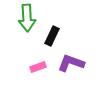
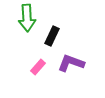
pink rectangle: rotated 28 degrees counterclockwise
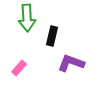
black rectangle: rotated 12 degrees counterclockwise
pink rectangle: moved 19 px left, 1 px down
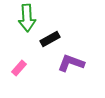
black rectangle: moved 2 px left, 3 px down; rotated 48 degrees clockwise
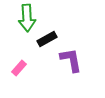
black rectangle: moved 3 px left
purple L-shape: moved 3 px up; rotated 60 degrees clockwise
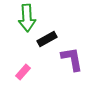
purple L-shape: moved 1 px right, 1 px up
pink rectangle: moved 4 px right, 4 px down
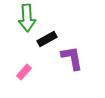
purple L-shape: moved 1 px up
pink rectangle: moved 1 px right
